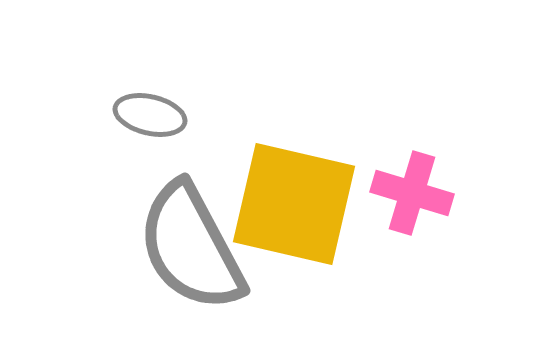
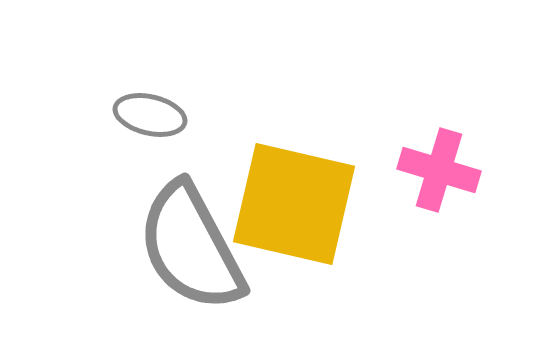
pink cross: moved 27 px right, 23 px up
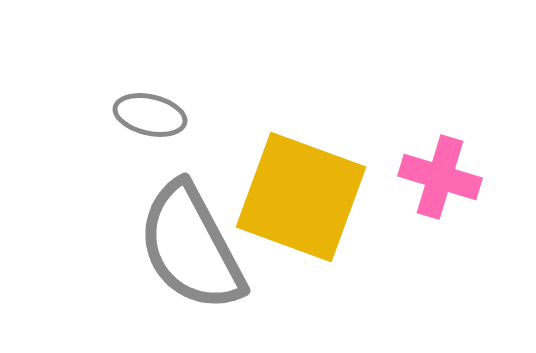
pink cross: moved 1 px right, 7 px down
yellow square: moved 7 px right, 7 px up; rotated 7 degrees clockwise
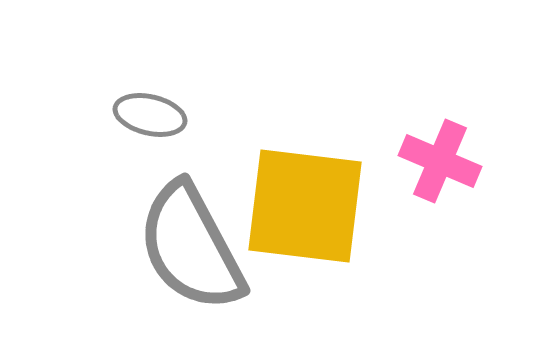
pink cross: moved 16 px up; rotated 6 degrees clockwise
yellow square: moved 4 px right, 9 px down; rotated 13 degrees counterclockwise
